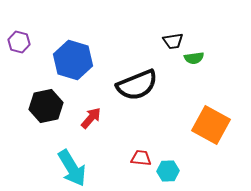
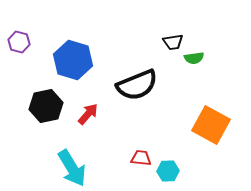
black trapezoid: moved 1 px down
red arrow: moved 3 px left, 4 px up
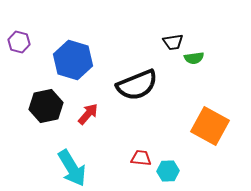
orange square: moved 1 px left, 1 px down
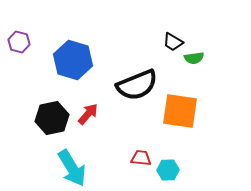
black trapezoid: rotated 40 degrees clockwise
black hexagon: moved 6 px right, 12 px down
orange square: moved 30 px left, 15 px up; rotated 21 degrees counterclockwise
cyan hexagon: moved 1 px up
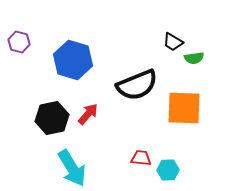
orange square: moved 4 px right, 3 px up; rotated 6 degrees counterclockwise
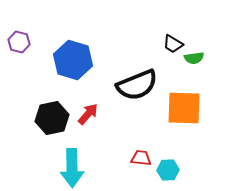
black trapezoid: moved 2 px down
cyan arrow: rotated 30 degrees clockwise
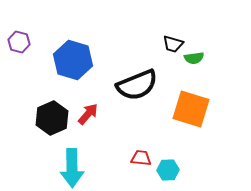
black trapezoid: rotated 15 degrees counterclockwise
orange square: moved 7 px right, 1 px down; rotated 15 degrees clockwise
black hexagon: rotated 12 degrees counterclockwise
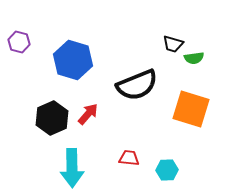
red trapezoid: moved 12 px left
cyan hexagon: moved 1 px left
